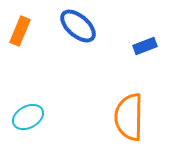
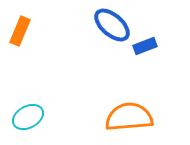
blue ellipse: moved 34 px right, 1 px up
orange semicircle: rotated 84 degrees clockwise
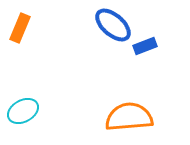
blue ellipse: moved 1 px right
orange rectangle: moved 3 px up
cyan ellipse: moved 5 px left, 6 px up
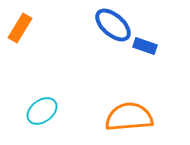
orange rectangle: rotated 8 degrees clockwise
blue rectangle: rotated 40 degrees clockwise
cyan ellipse: moved 19 px right; rotated 8 degrees counterclockwise
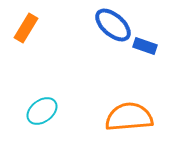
orange rectangle: moved 6 px right
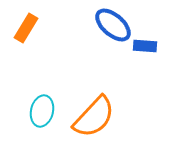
blue rectangle: rotated 15 degrees counterclockwise
cyan ellipse: rotated 40 degrees counterclockwise
orange semicircle: moved 35 px left; rotated 138 degrees clockwise
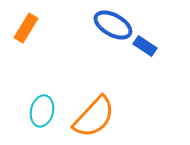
blue ellipse: rotated 12 degrees counterclockwise
blue rectangle: rotated 30 degrees clockwise
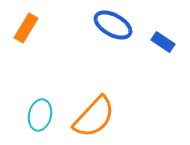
blue rectangle: moved 18 px right, 4 px up
cyan ellipse: moved 2 px left, 4 px down
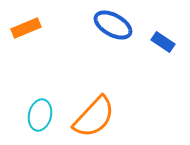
orange rectangle: rotated 36 degrees clockwise
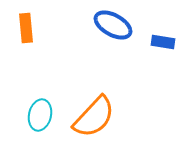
orange rectangle: rotated 72 degrees counterclockwise
blue rectangle: rotated 25 degrees counterclockwise
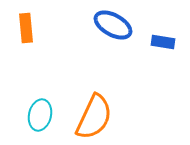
orange semicircle: rotated 18 degrees counterclockwise
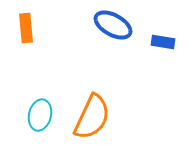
orange semicircle: moved 2 px left
